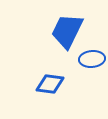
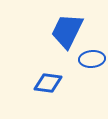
blue diamond: moved 2 px left, 1 px up
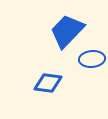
blue trapezoid: rotated 18 degrees clockwise
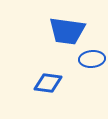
blue trapezoid: rotated 126 degrees counterclockwise
